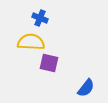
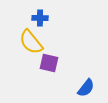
blue cross: rotated 21 degrees counterclockwise
yellow semicircle: rotated 132 degrees counterclockwise
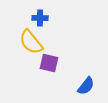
blue semicircle: moved 2 px up
